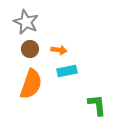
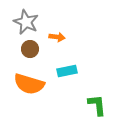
orange arrow: moved 2 px left, 13 px up
orange semicircle: moved 2 px left; rotated 88 degrees clockwise
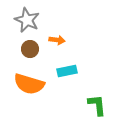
gray star: moved 1 px right, 2 px up
orange arrow: moved 3 px down
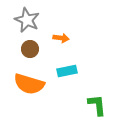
orange arrow: moved 4 px right, 2 px up
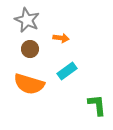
cyan rectangle: rotated 24 degrees counterclockwise
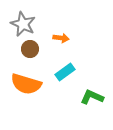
gray star: moved 4 px left, 4 px down
cyan rectangle: moved 2 px left, 1 px down
orange semicircle: moved 3 px left
green L-shape: moved 5 px left, 8 px up; rotated 60 degrees counterclockwise
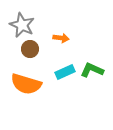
gray star: moved 1 px left, 1 px down
cyan rectangle: rotated 12 degrees clockwise
green L-shape: moved 27 px up
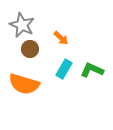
orange arrow: rotated 35 degrees clockwise
cyan rectangle: moved 1 px left, 3 px up; rotated 36 degrees counterclockwise
orange semicircle: moved 2 px left
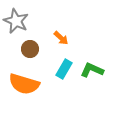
gray star: moved 6 px left, 4 px up
